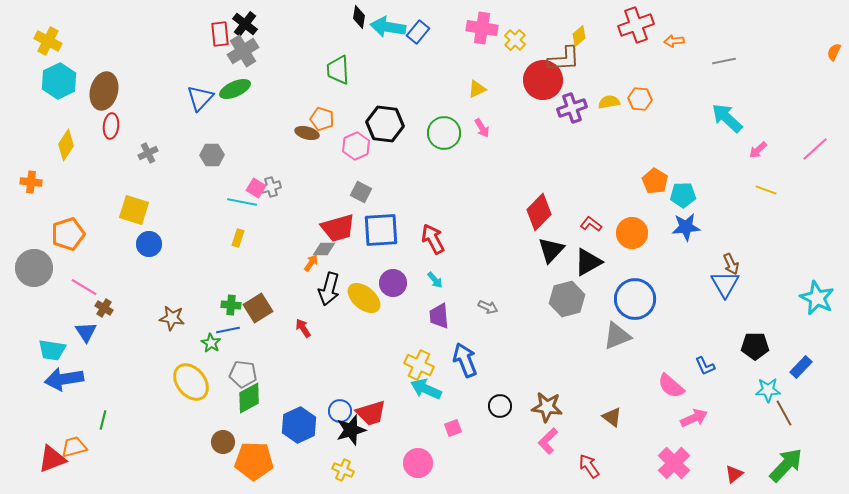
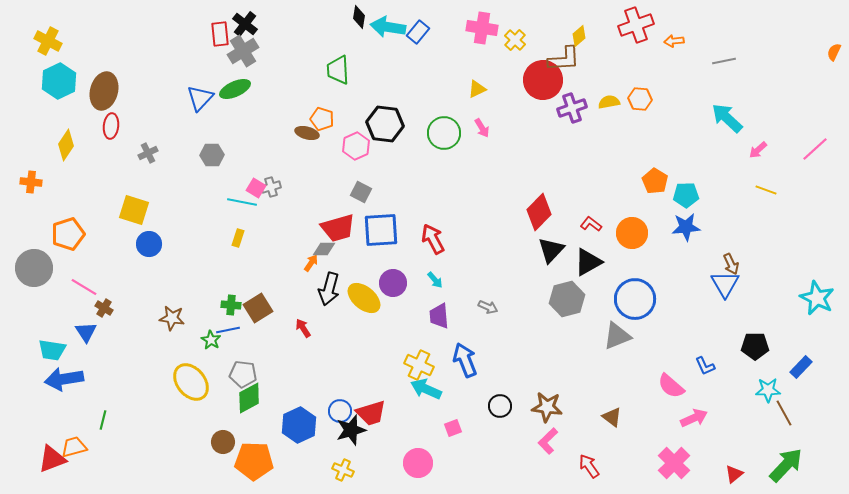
cyan pentagon at (683, 195): moved 3 px right
green star at (211, 343): moved 3 px up
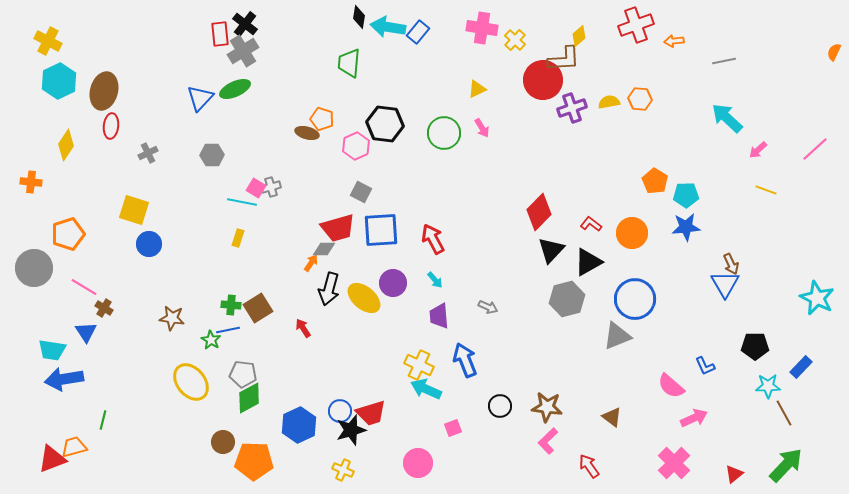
green trapezoid at (338, 70): moved 11 px right, 7 px up; rotated 8 degrees clockwise
cyan star at (768, 390): moved 4 px up
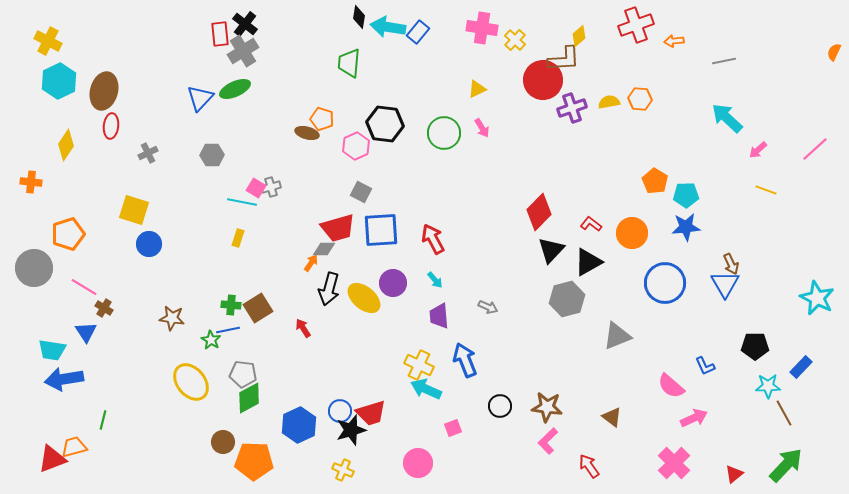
blue circle at (635, 299): moved 30 px right, 16 px up
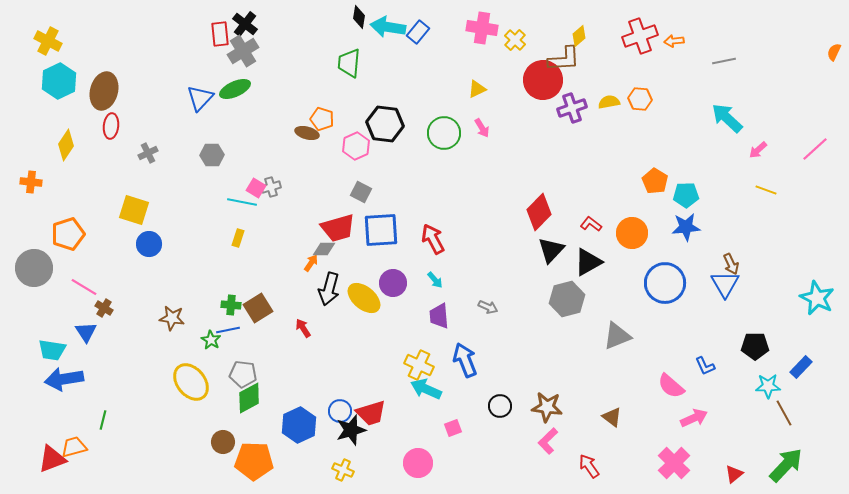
red cross at (636, 25): moved 4 px right, 11 px down
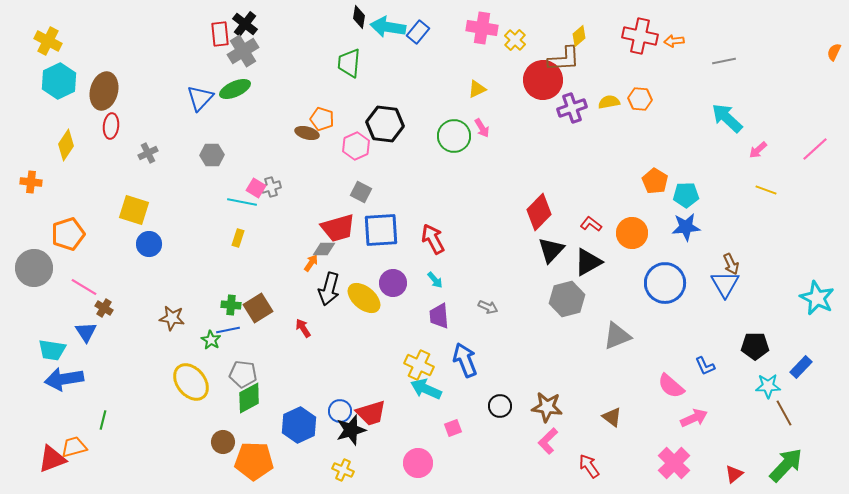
red cross at (640, 36): rotated 32 degrees clockwise
green circle at (444, 133): moved 10 px right, 3 px down
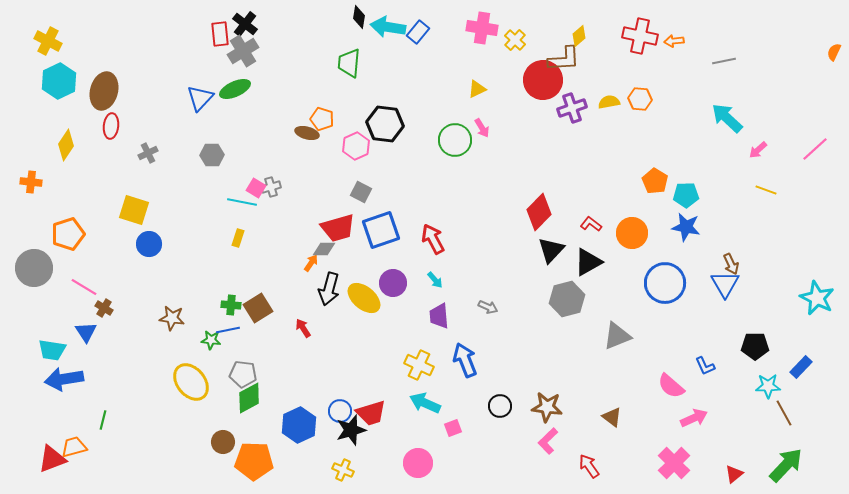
green circle at (454, 136): moved 1 px right, 4 px down
blue star at (686, 227): rotated 16 degrees clockwise
blue square at (381, 230): rotated 15 degrees counterclockwise
green star at (211, 340): rotated 24 degrees counterclockwise
cyan arrow at (426, 389): moved 1 px left, 14 px down
